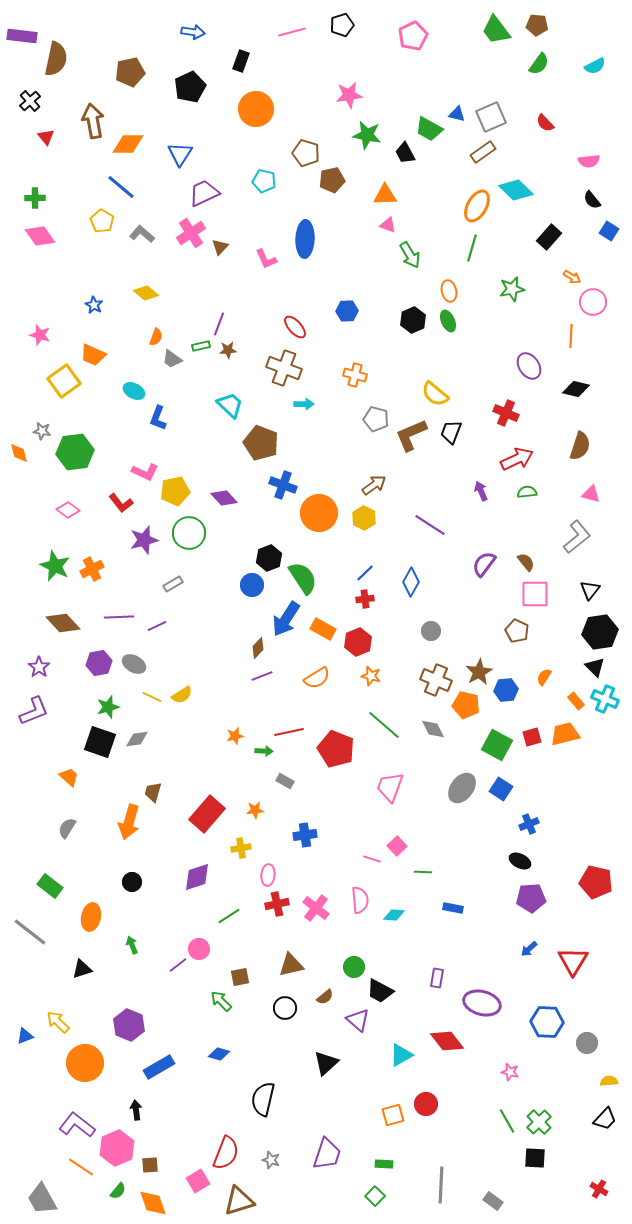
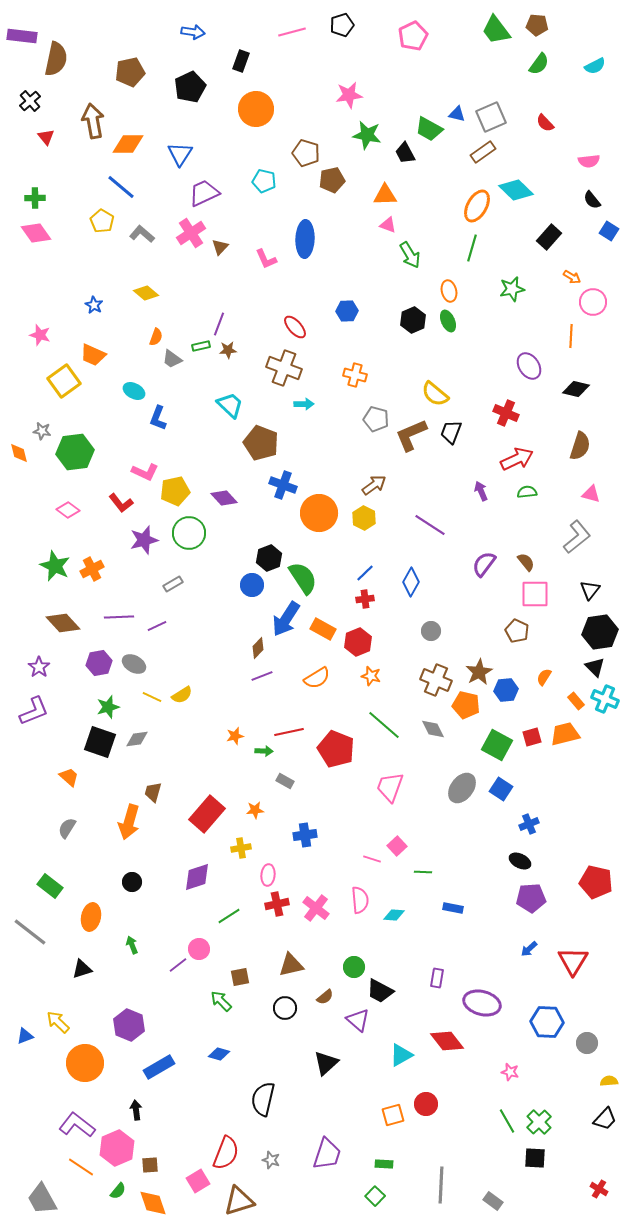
pink diamond at (40, 236): moved 4 px left, 3 px up
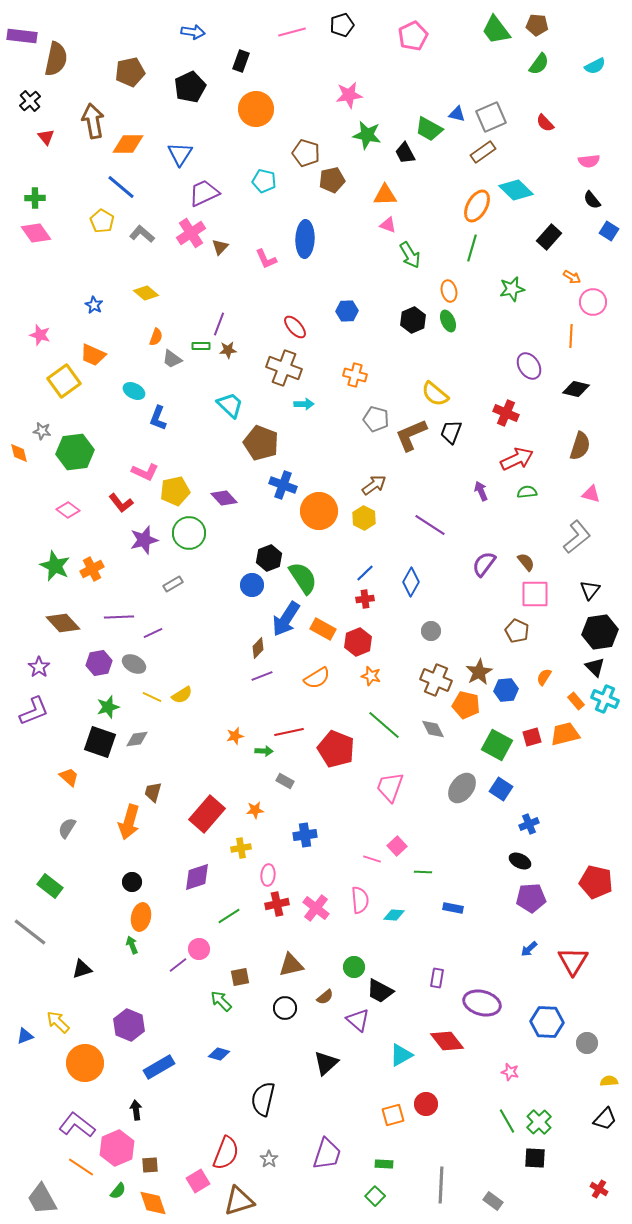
green rectangle at (201, 346): rotated 12 degrees clockwise
orange circle at (319, 513): moved 2 px up
purple line at (157, 626): moved 4 px left, 7 px down
orange ellipse at (91, 917): moved 50 px right
gray star at (271, 1160): moved 2 px left, 1 px up; rotated 18 degrees clockwise
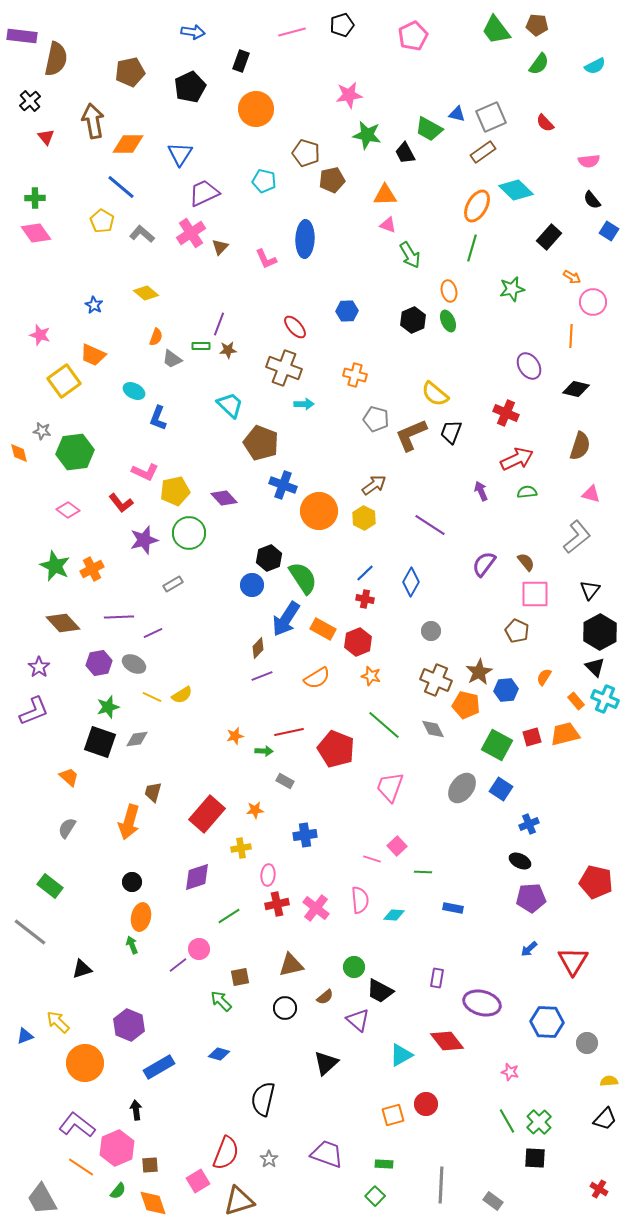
red cross at (365, 599): rotated 18 degrees clockwise
black hexagon at (600, 632): rotated 20 degrees counterclockwise
purple trapezoid at (327, 1154): rotated 88 degrees counterclockwise
